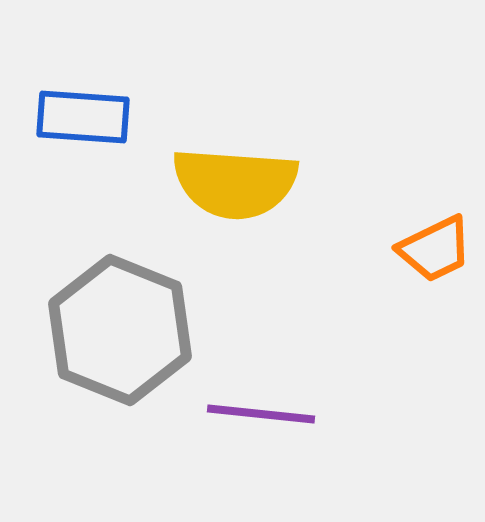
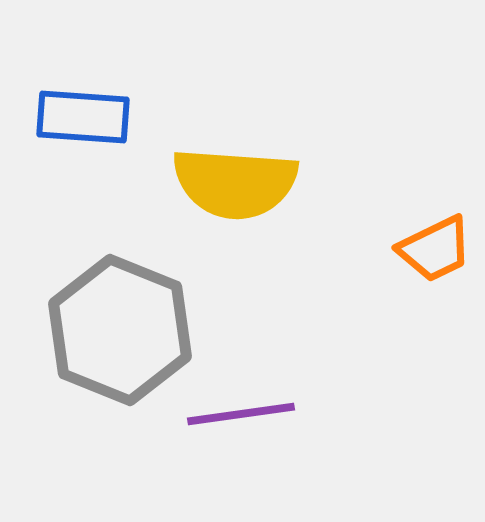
purple line: moved 20 px left; rotated 14 degrees counterclockwise
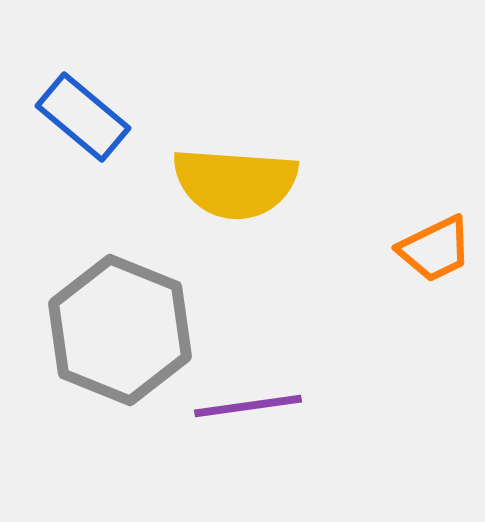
blue rectangle: rotated 36 degrees clockwise
purple line: moved 7 px right, 8 px up
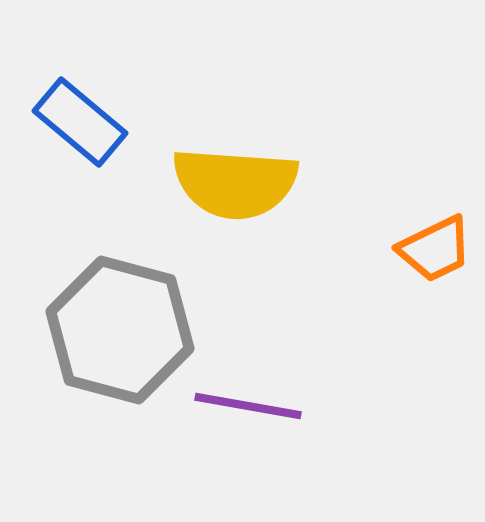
blue rectangle: moved 3 px left, 5 px down
gray hexagon: rotated 7 degrees counterclockwise
purple line: rotated 18 degrees clockwise
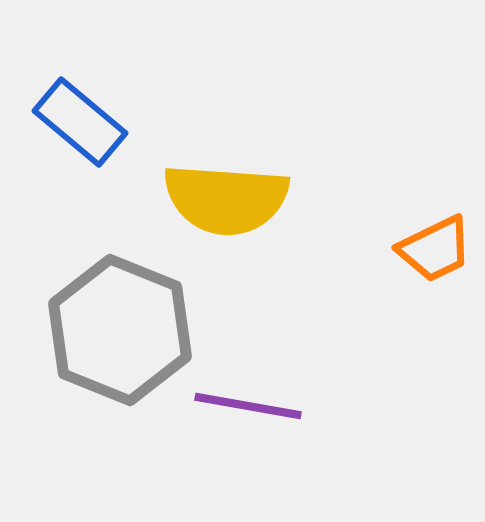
yellow semicircle: moved 9 px left, 16 px down
gray hexagon: rotated 7 degrees clockwise
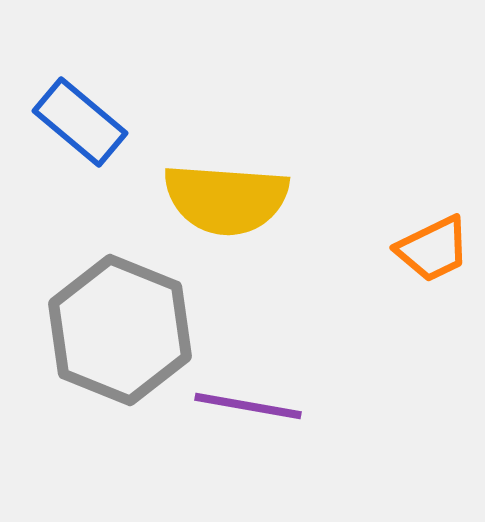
orange trapezoid: moved 2 px left
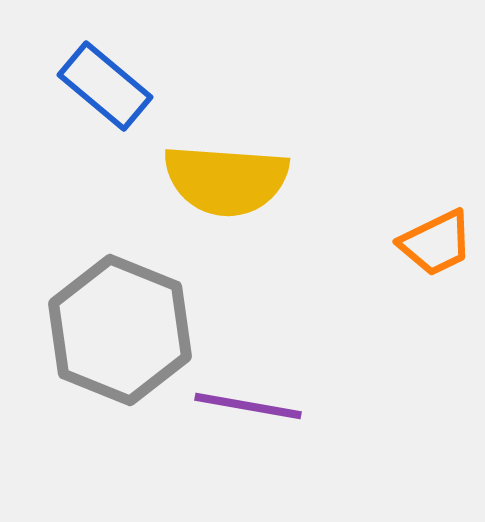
blue rectangle: moved 25 px right, 36 px up
yellow semicircle: moved 19 px up
orange trapezoid: moved 3 px right, 6 px up
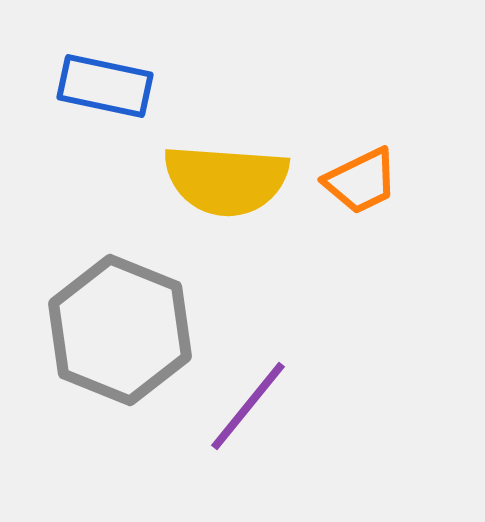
blue rectangle: rotated 28 degrees counterclockwise
orange trapezoid: moved 75 px left, 62 px up
purple line: rotated 61 degrees counterclockwise
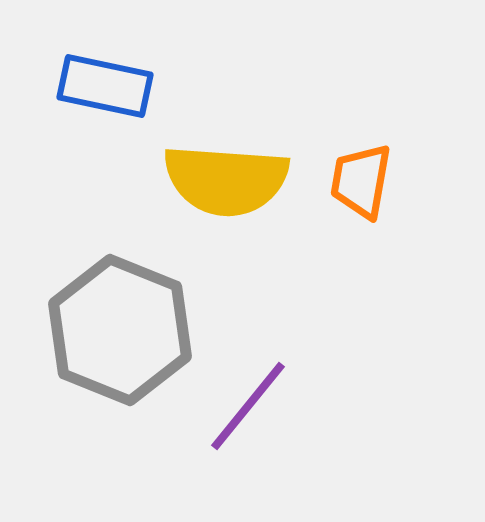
orange trapezoid: rotated 126 degrees clockwise
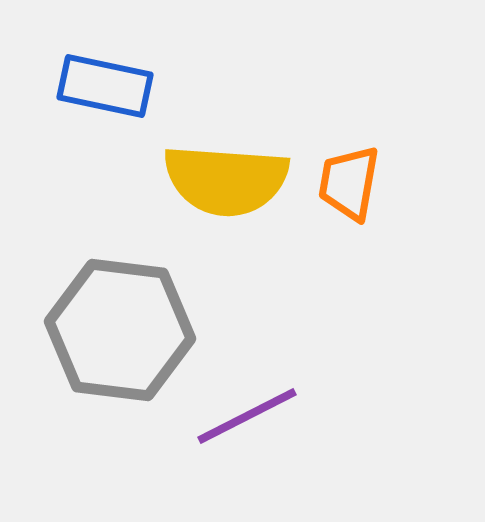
orange trapezoid: moved 12 px left, 2 px down
gray hexagon: rotated 15 degrees counterclockwise
purple line: moved 1 px left, 10 px down; rotated 24 degrees clockwise
